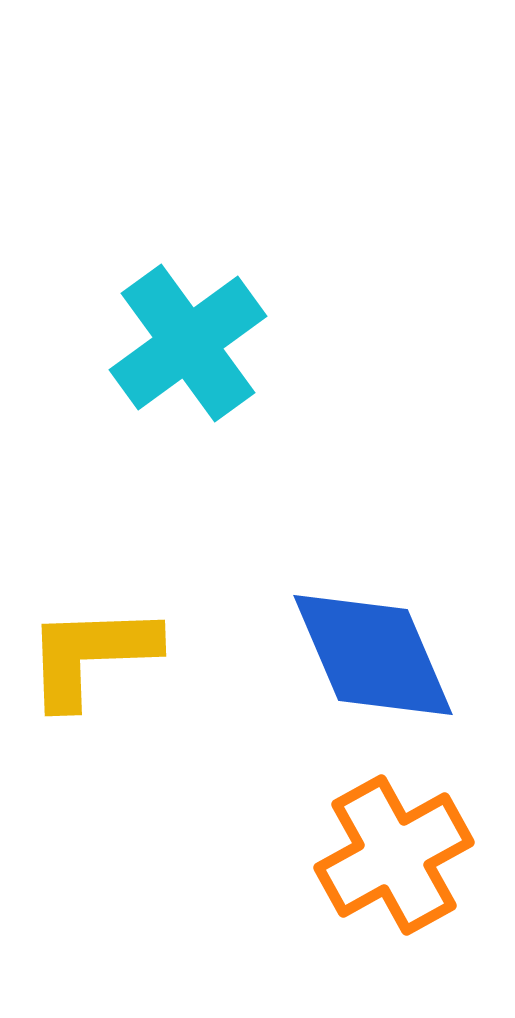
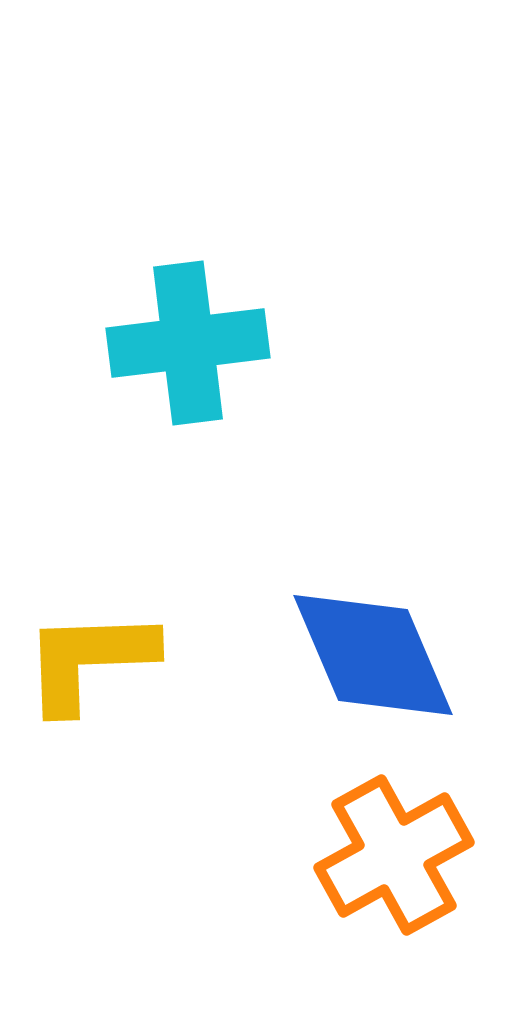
cyan cross: rotated 29 degrees clockwise
yellow L-shape: moved 2 px left, 5 px down
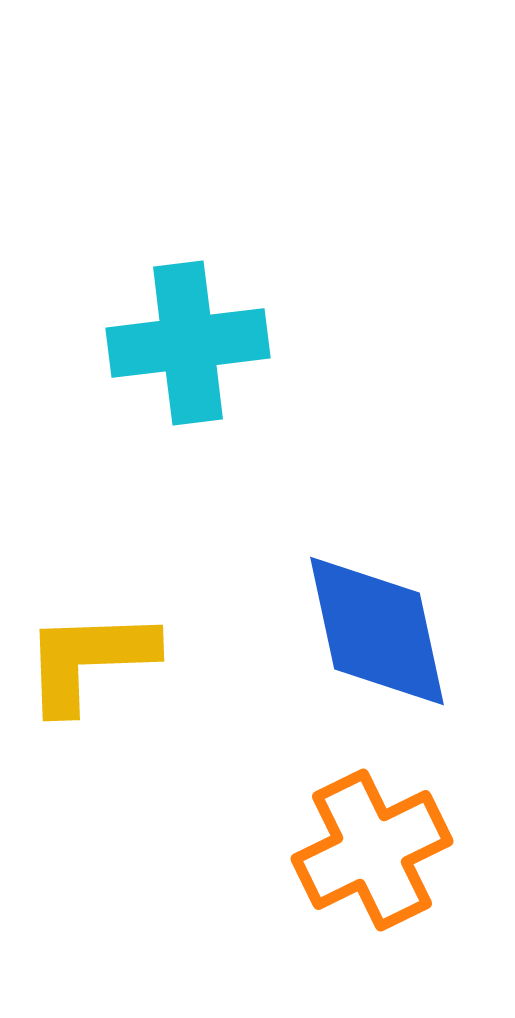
blue diamond: moved 4 px right, 24 px up; rotated 11 degrees clockwise
orange cross: moved 22 px left, 5 px up; rotated 3 degrees clockwise
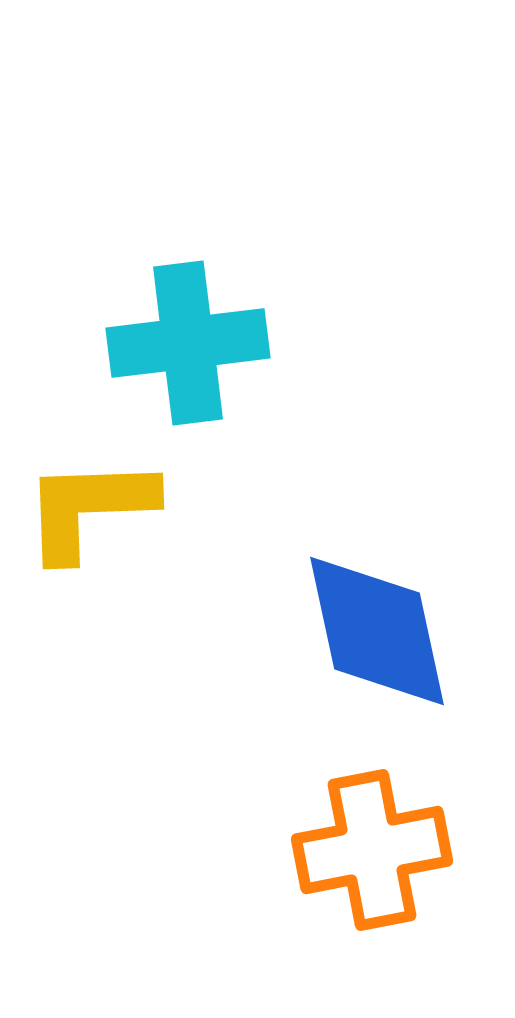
yellow L-shape: moved 152 px up
orange cross: rotated 15 degrees clockwise
